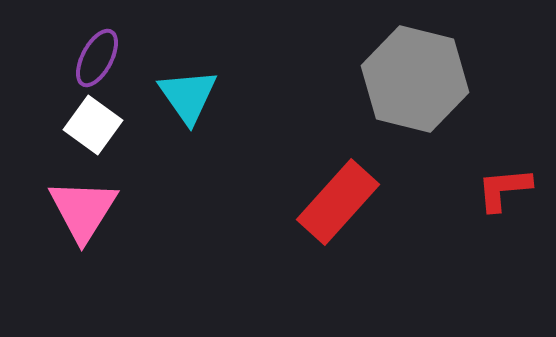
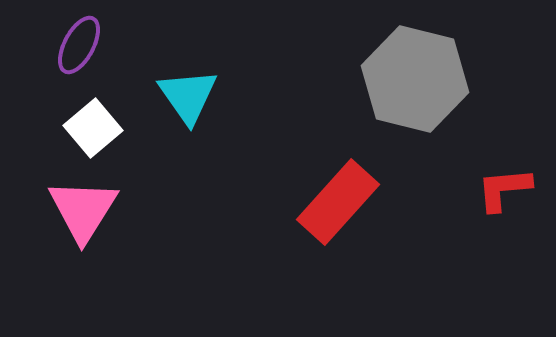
purple ellipse: moved 18 px left, 13 px up
white square: moved 3 px down; rotated 14 degrees clockwise
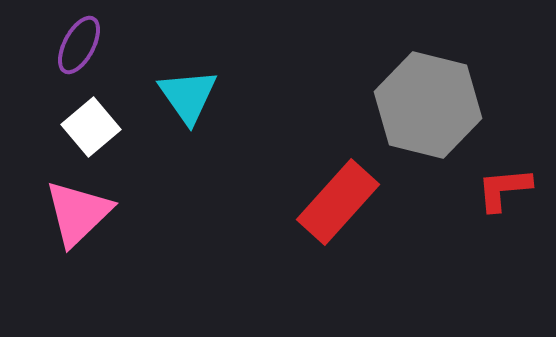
gray hexagon: moved 13 px right, 26 px down
white square: moved 2 px left, 1 px up
pink triangle: moved 5 px left, 3 px down; rotated 14 degrees clockwise
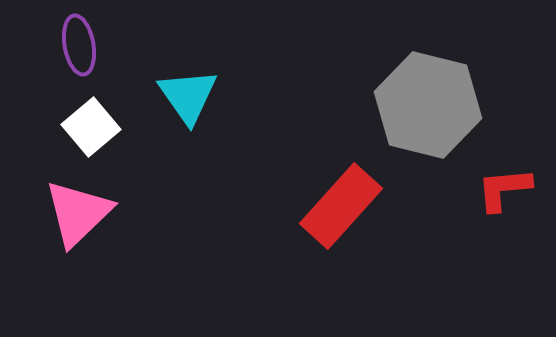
purple ellipse: rotated 38 degrees counterclockwise
red rectangle: moved 3 px right, 4 px down
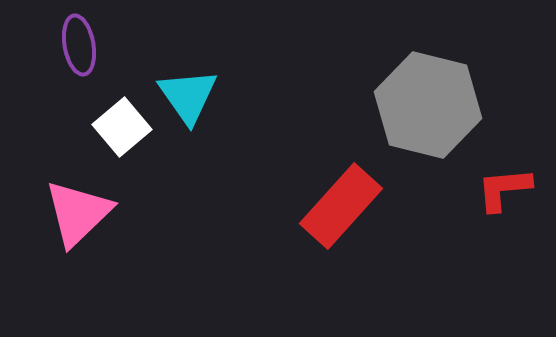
white square: moved 31 px right
